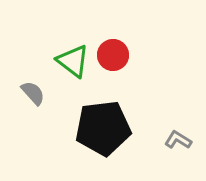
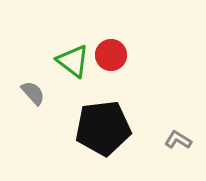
red circle: moved 2 px left
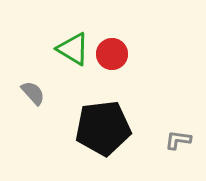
red circle: moved 1 px right, 1 px up
green triangle: moved 12 px up; rotated 6 degrees counterclockwise
gray L-shape: rotated 24 degrees counterclockwise
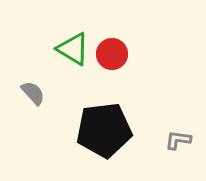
black pentagon: moved 1 px right, 2 px down
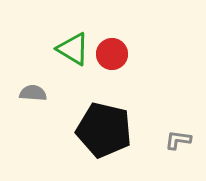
gray semicircle: rotated 44 degrees counterclockwise
black pentagon: rotated 20 degrees clockwise
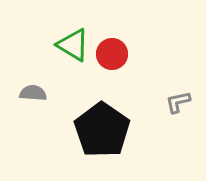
green triangle: moved 4 px up
black pentagon: moved 2 px left; rotated 22 degrees clockwise
gray L-shape: moved 38 px up; rotated 20 degrees counterclockwise
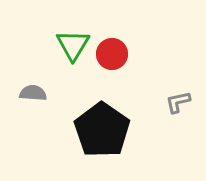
green triangle: rotated 30 degrees clockwise
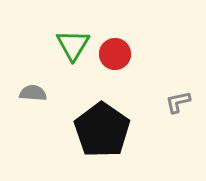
red circle: moved 3 px right
